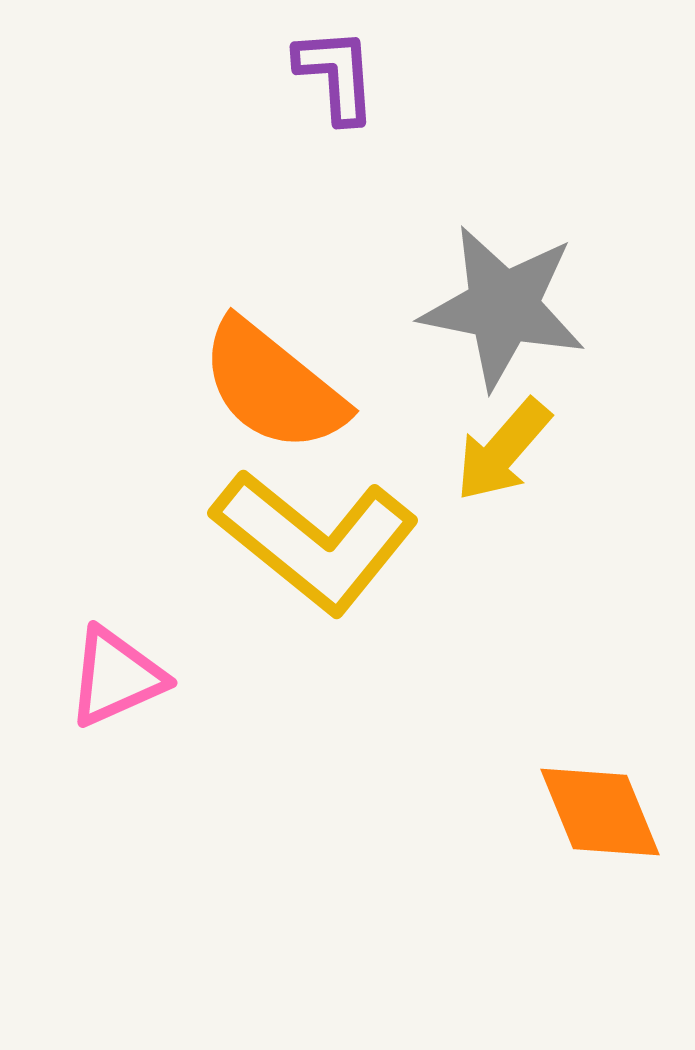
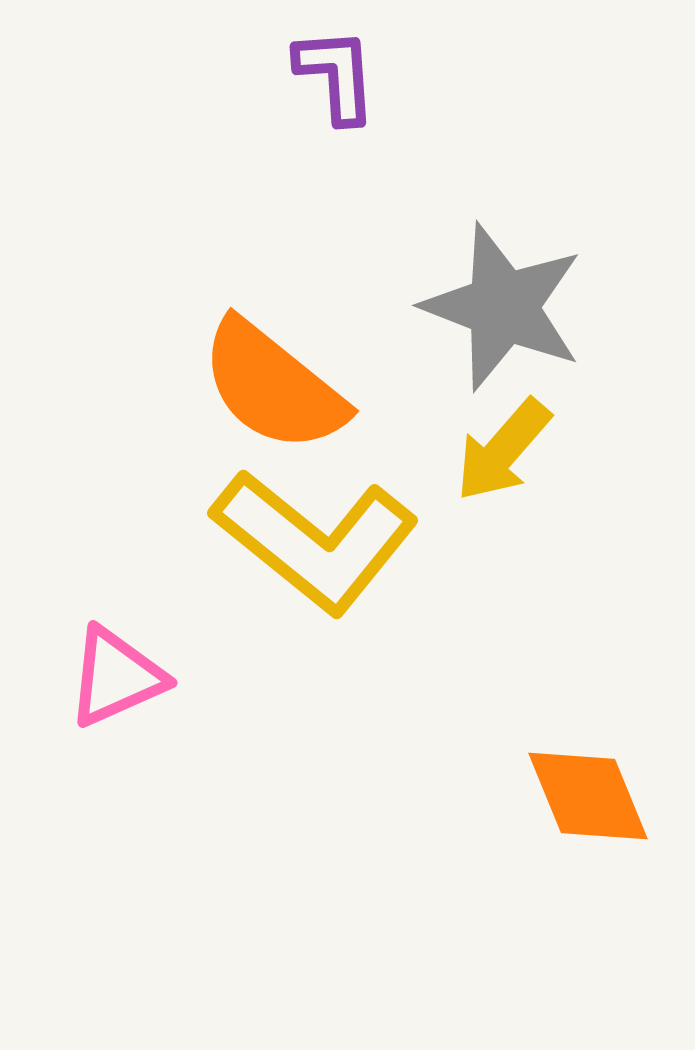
gray star: rotated 10 degrees clockwise
orange diamond: moved 12 px left, 16 px up
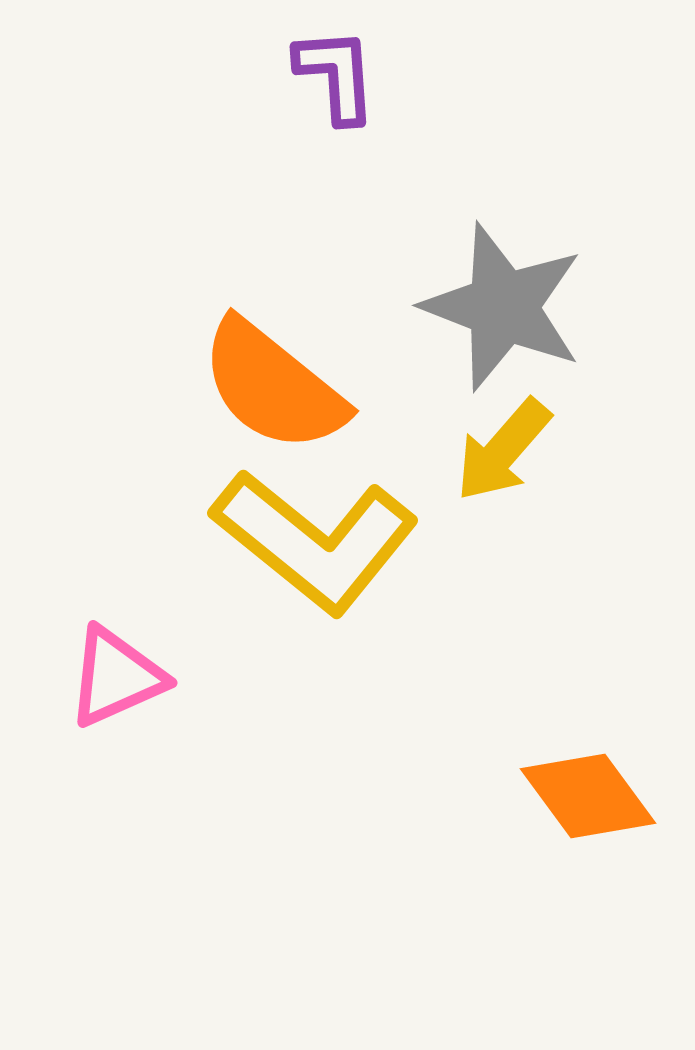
orange diamond: rotated 14 degrees counterclockwise
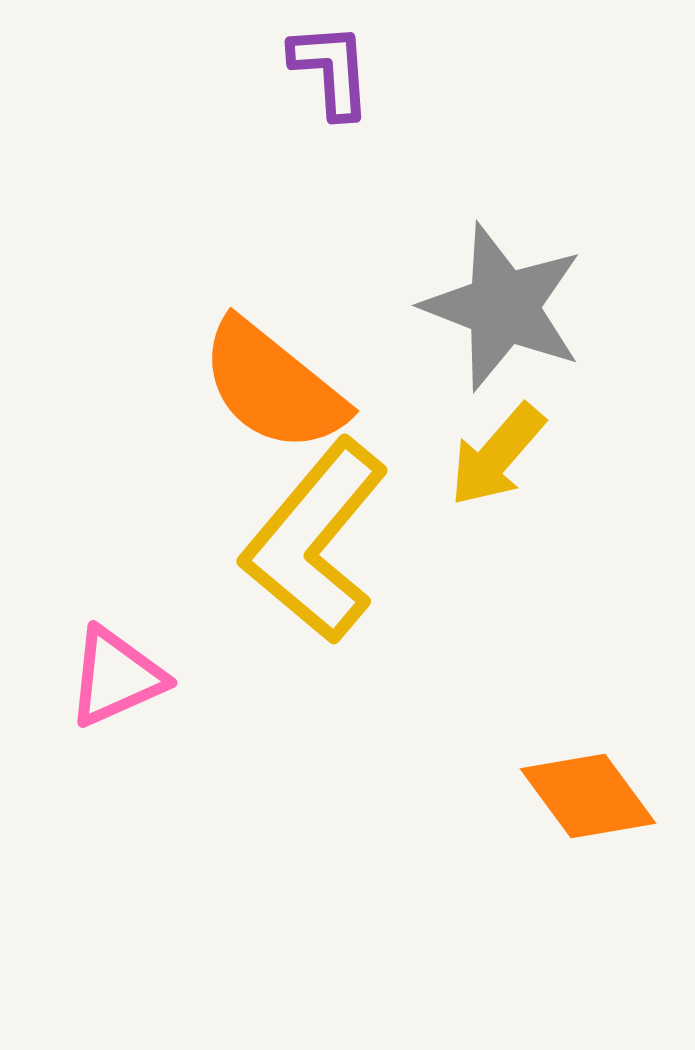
purple L-shape: moved 5 px left, 5 px up
yellow arrow: moved 6 px left, 5 px down
yellow L-shape: rotated 91 degrees clockwise
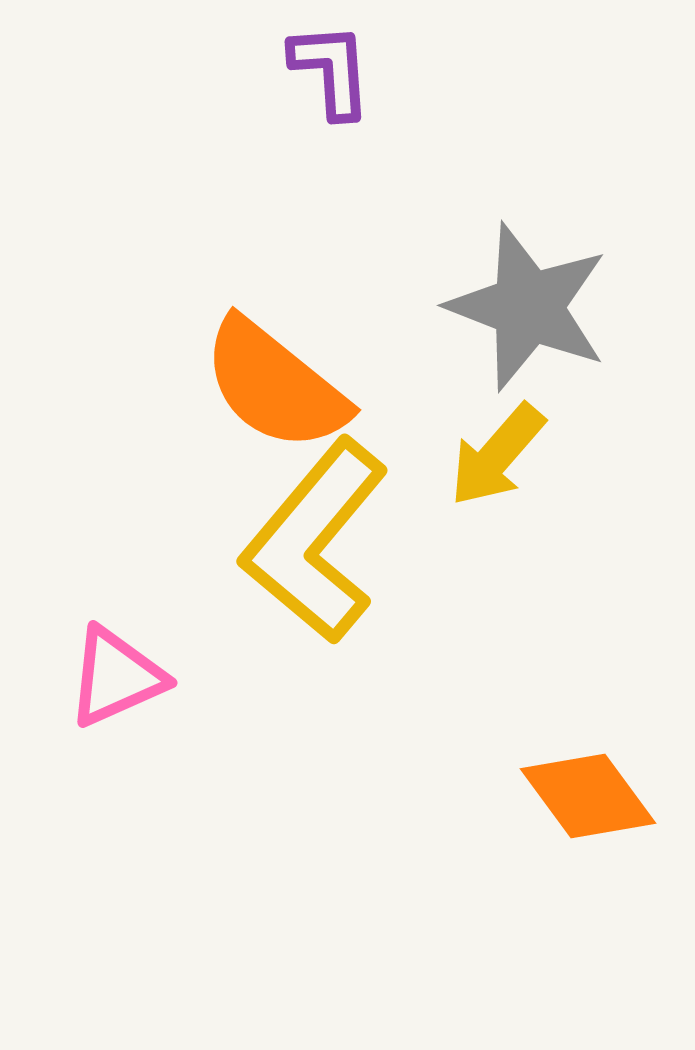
gray star: moved 25 px right
orange semicircle: moved 2 px right, 1 px up
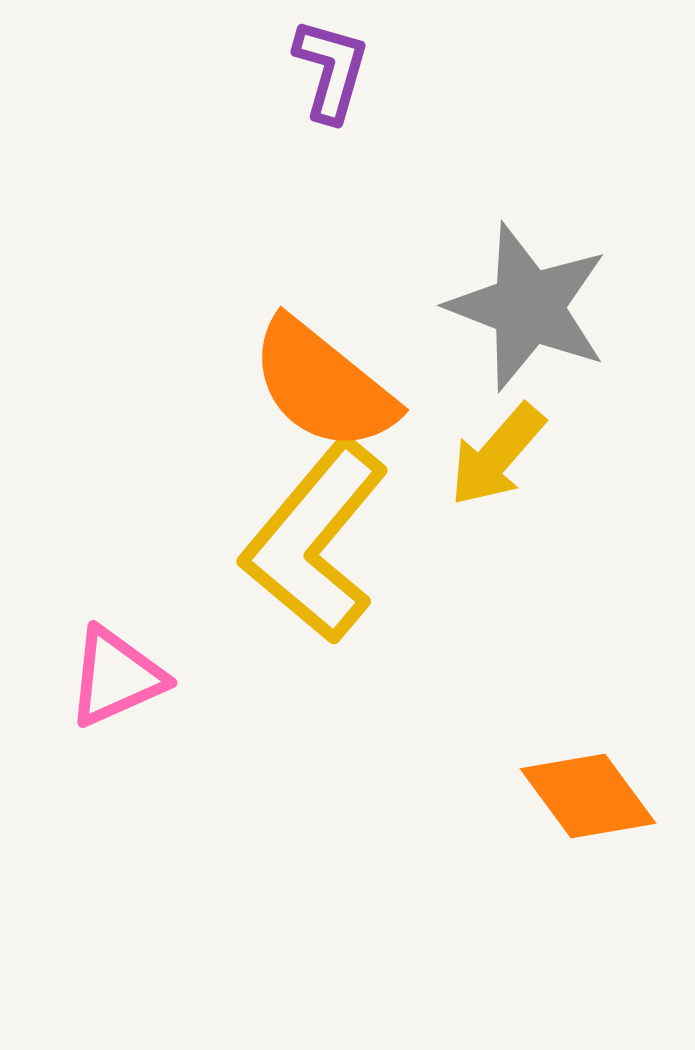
purple L-shape: rotated 20 degrees clockwise
orange semicircle: moved 48 px right
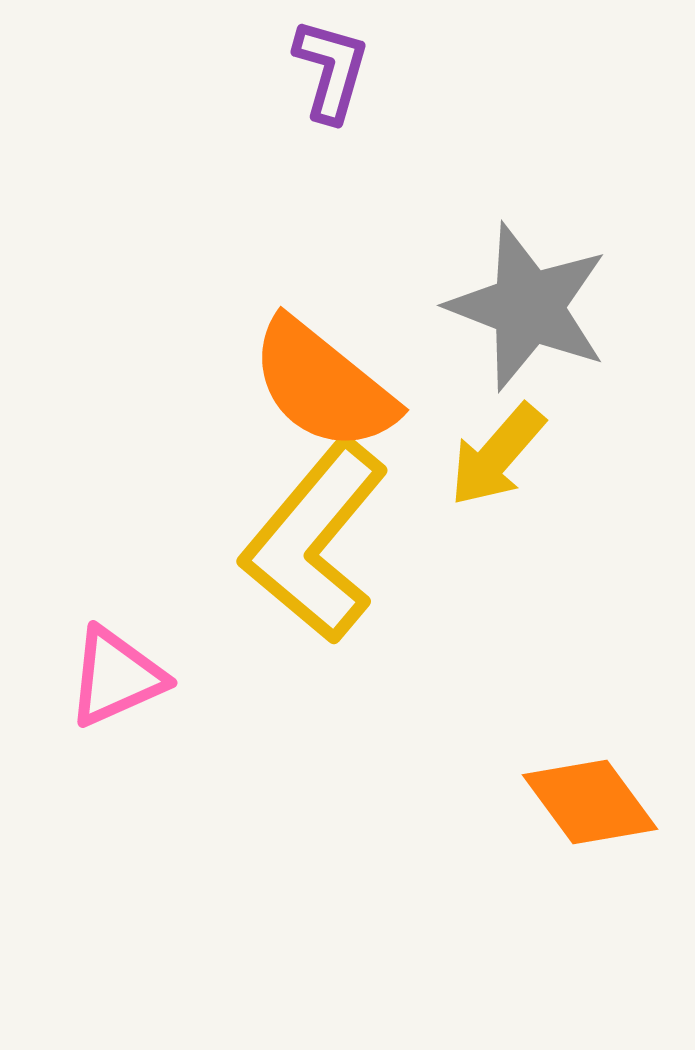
orange diamond: moved 2 px right, 6 px down
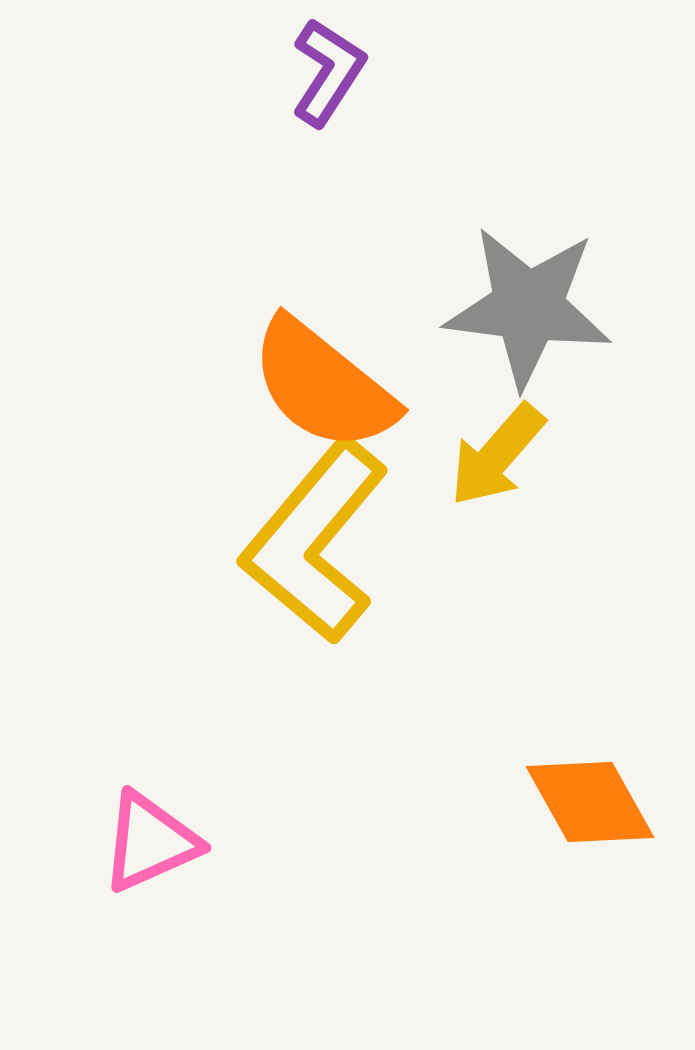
purple L-shape: moved 3 px left, 2 px down; rotated 17 degrees clockwise
gray star: rotated 14 degrees counterclockwise
pink triangle: moved 34 px right, 165 px down
orange diamond: rotated 7 degrees clockwise
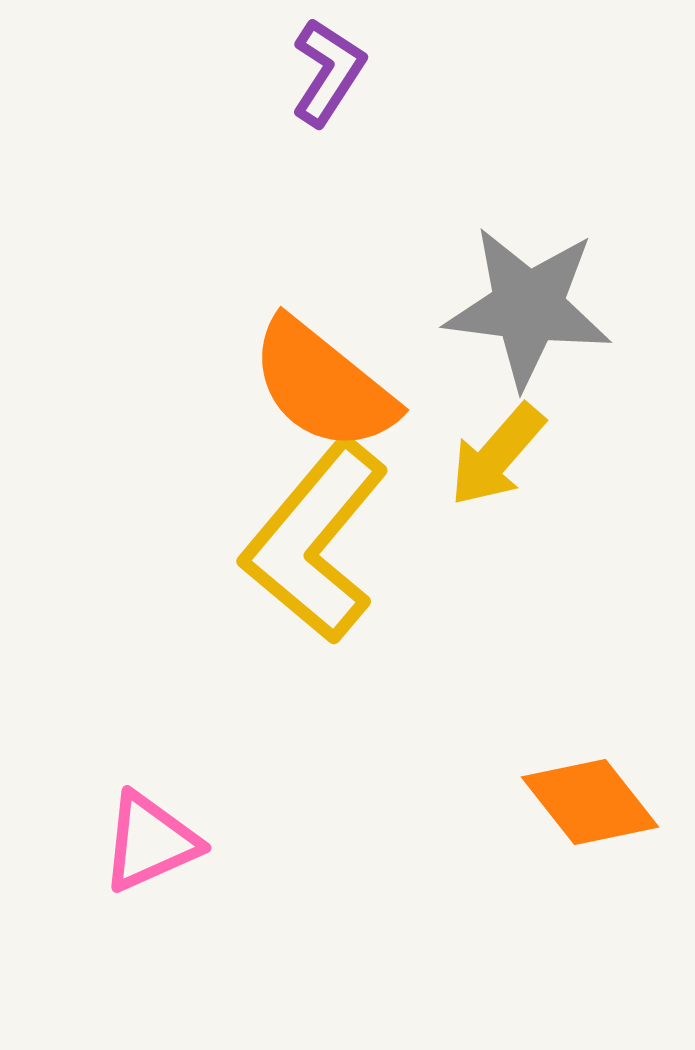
orange diamond: rotated 9 degrees counterclockwise
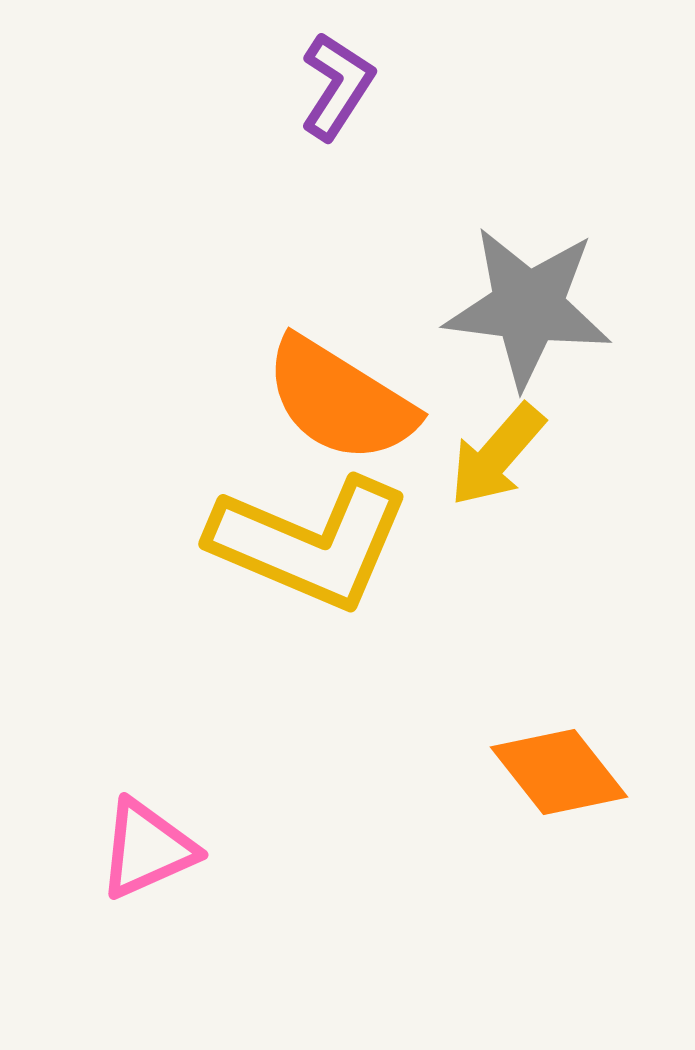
purple L-shape: moved 9 px right, 14 px down
orange semicircle: moved 17 px right, 15 px down; rotated 7 degrees counterclockwise
yellow L-shape: moved 5 px left, 2 px down; rotated 107 degrees counterclockwise
orange diamond: moved 31 px left, 30 px up
pink triangle: moved 3 px left, 7 px down
